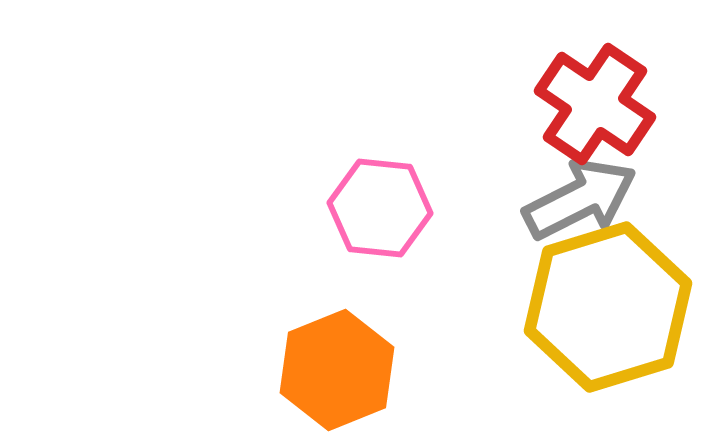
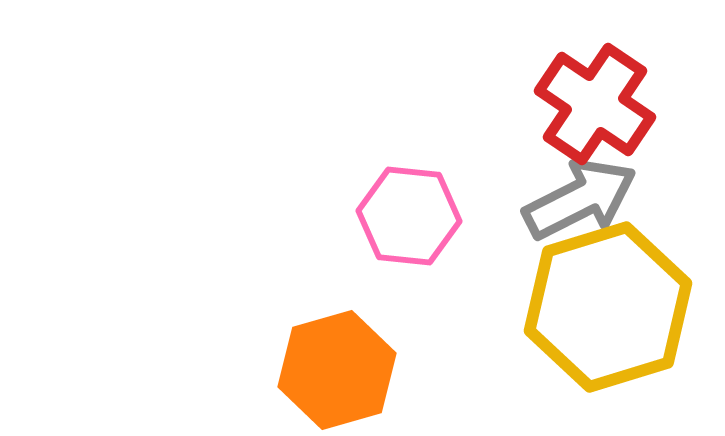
pink hexagon: moved 29 px right, 8 px down
orange hexagon: rotated 6 degrees clockwise
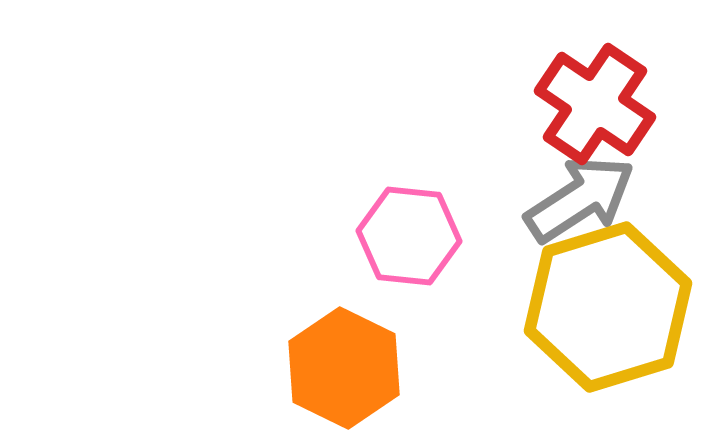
gray arrow: rotated 6 degrees counterclockwise
pink hexagon: moved 20 px down
orange hexagon: moved 7 px right, 2 px up; rotated 18 degrees counterclockwise
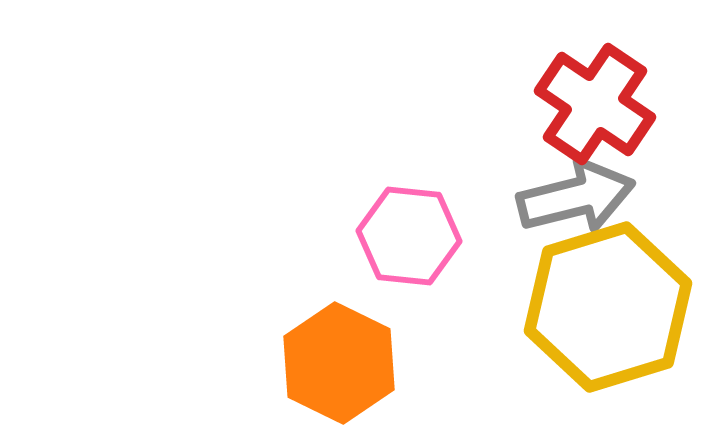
gray arrow: moved 4 px left, 2 px up; rotated 19 degrees clockwise
orange hexagon: moved 5 px left, 5 px up
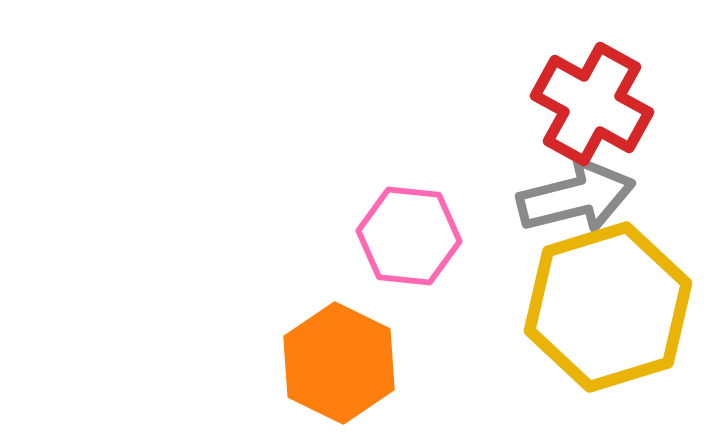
red cross: moved 3 px left; rotated 5 degrees counterclockwise
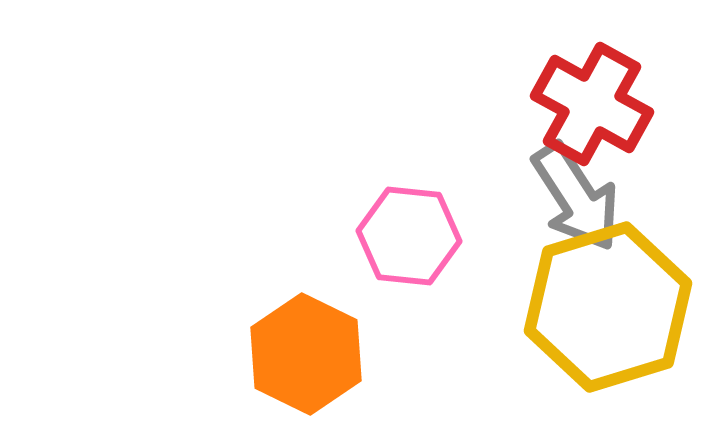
gray arrow: rotated 71 degrees clockwise
orange hexagon: moved 33 px left, 9 px up
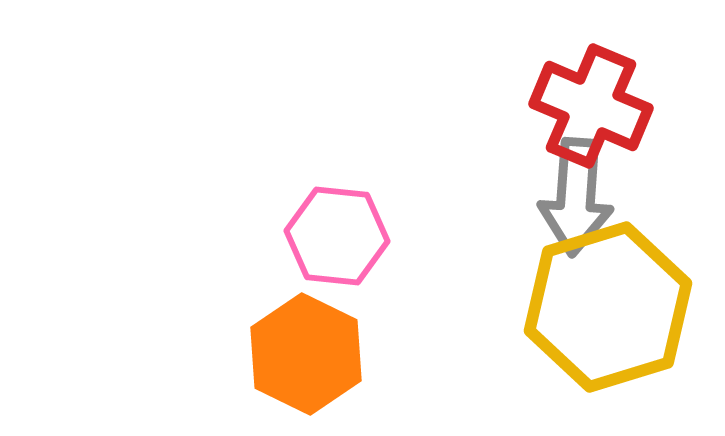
red cross: moved 1 px left, 2 px down; rotated 6 degrees counterclockwise
gray arrow: rotated 37 degrees clockwise
pink hexagon: moved 72 px left
